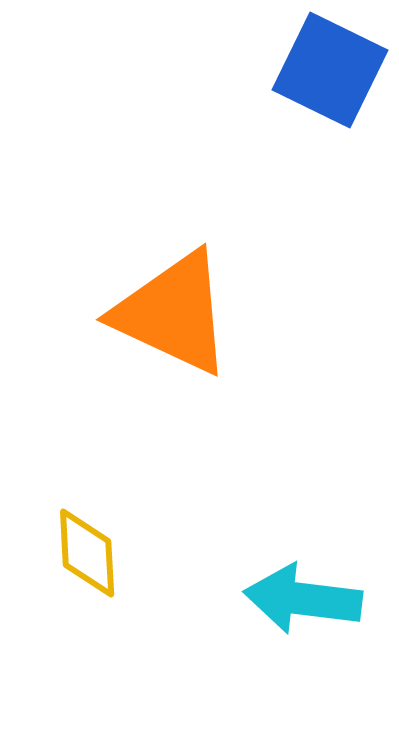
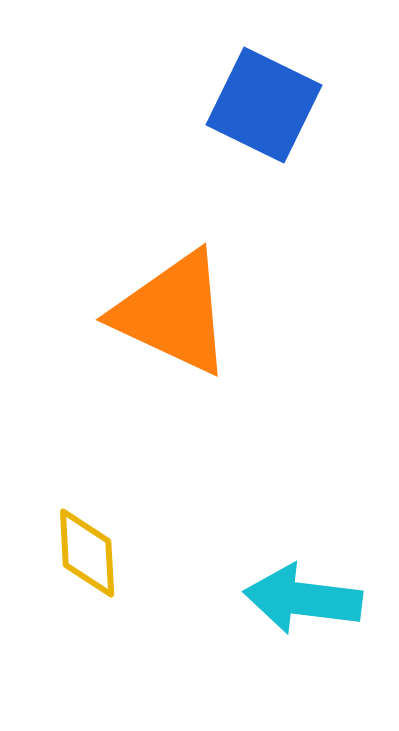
blue square: moved 66 px left, 35 px down
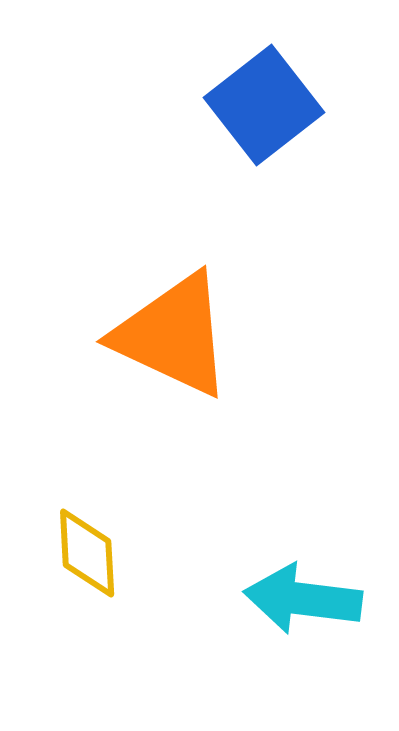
blue square: rotated 26 degrees clockwise
orange triangle: moved 22 px down
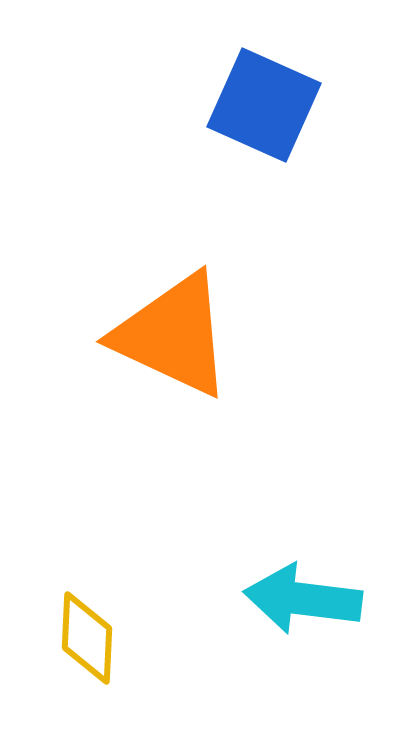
blue square: rotated 28 degrees counterclockwise
yellow diamond: moved 85 px down; rotated 6 degrees clockwise
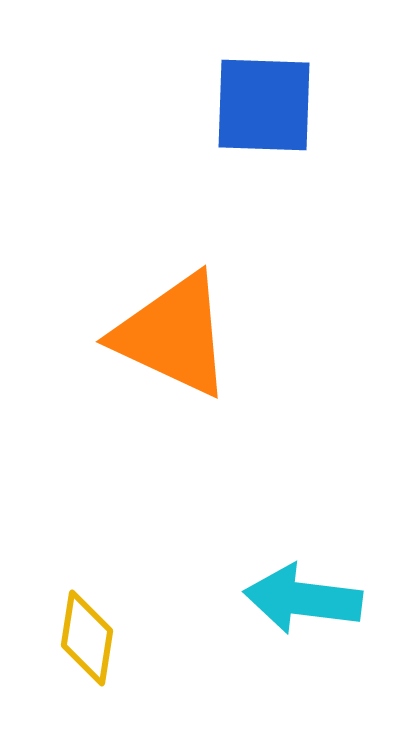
blue square: rotated 22 degrees counterclockwise
yellow diamond: rotated 6 degrees clockwise
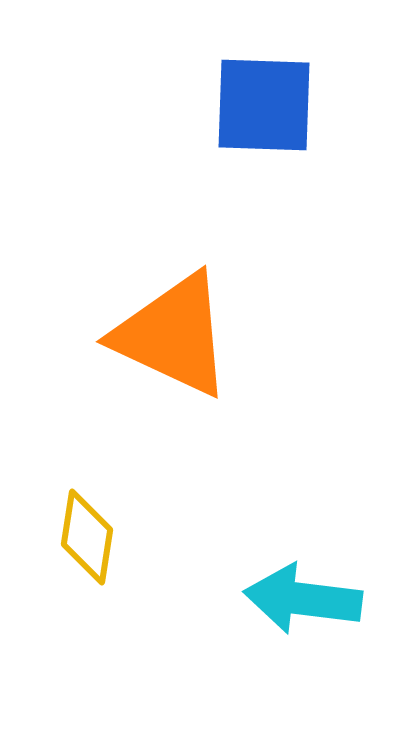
yellow diamond: moved 101 px up
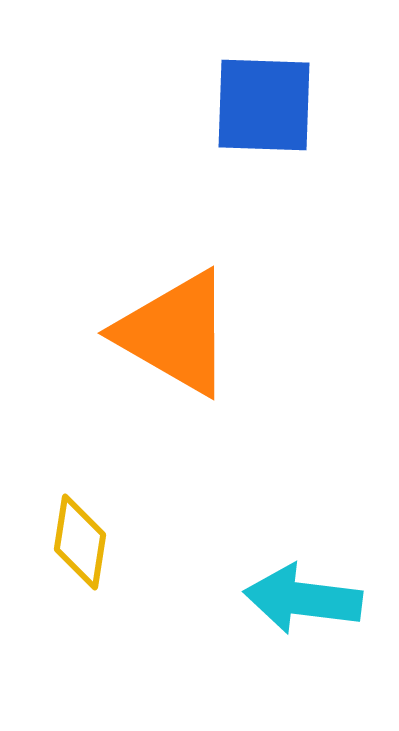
orange triangle: moved 2 px right, 2 px up; rotated 5 degrees clockwise
yellow diamond: moved 7 px left, 5 px down
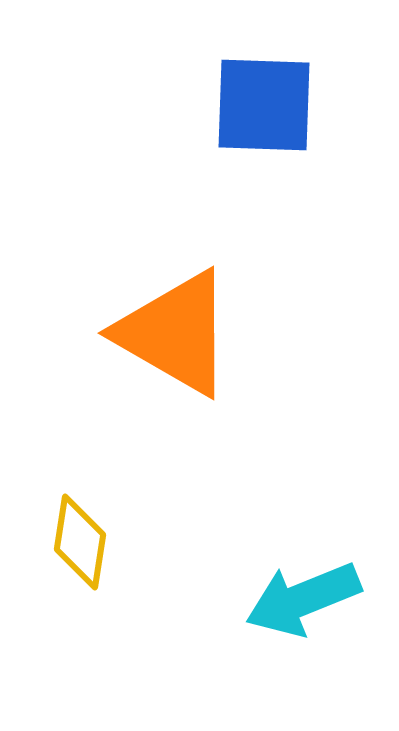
cyan arrow: rotated 29 degrees counterclockwise
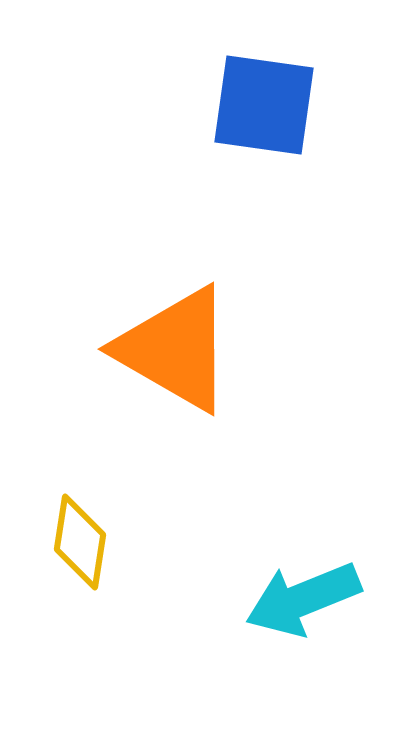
blue square: rotated 6 degrees clockwise
orange triangle: moved 16 px down
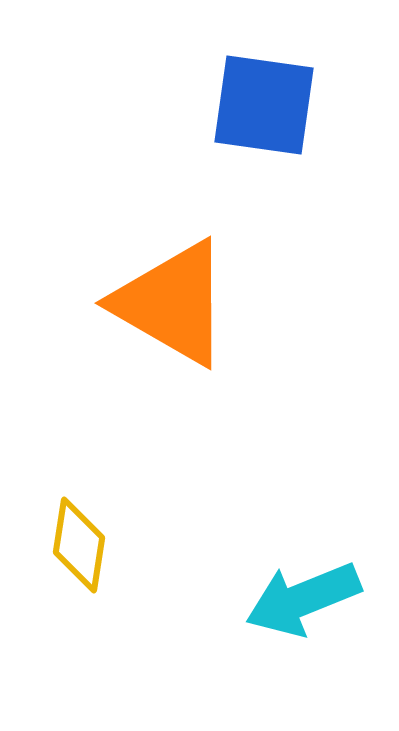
orange triangle: moved 3 px left, 46 px up
yellow diamond: moved 1 px left, 3 px down
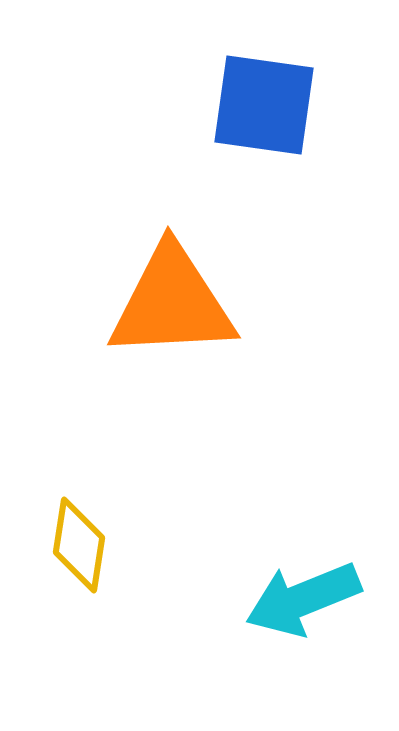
orange triangle: rotated 33 degrees counterclockwise
